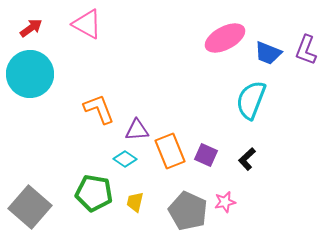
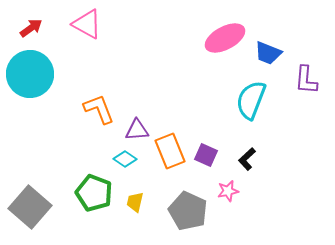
purple L-shape: moved 30 px down; rotated 16 degrees counterclockwise
green pentagon: rotated 12 degrees clockwise
pink star: moved 3 px right, 11 px up
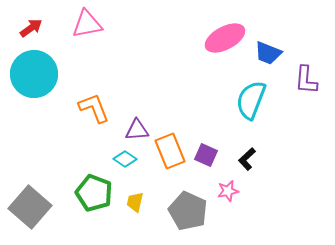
pink triangle: rotated 40 degrees counterclockwise
cyan circle: moved 4 px right
orange L-shape: moved 5 px left, 1 px up
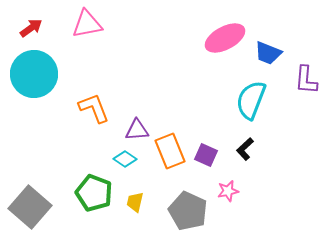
black L-shape: moved 2 px left, 10 px up
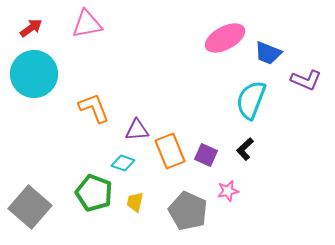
purple L-shape: rotated 72 degrees counterclockwise
cyan diamond: moved 2 px left, 4 px down; rotated 15 degrees counterclockwise
